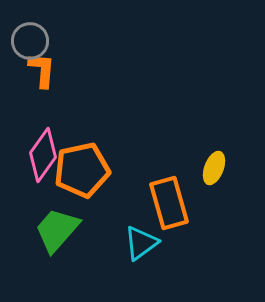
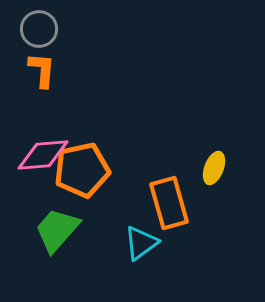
gray circle: moved 9 px right, 12 px up
pink diamond: rotated 50 degrees clockwise
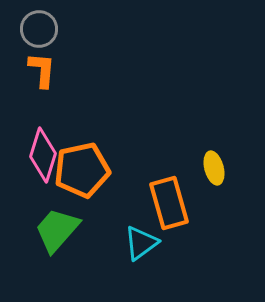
pink diamond: rotated 68 degrees counterclockwise
yellow ellipse: rotated 36 degrees counterclockwise
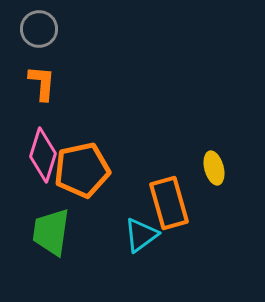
orange L-shape: moved 13 px down
green trapezoid: moved 6 px left, 2 px down; rotated 33 degrees counterclockwise
cyan triangle: moved 8 px up
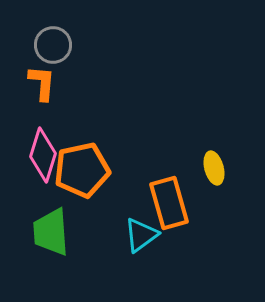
gray circle: moved 14 px right, 16 px down
green trapezoid: rotated 12 degrees counterclockwise
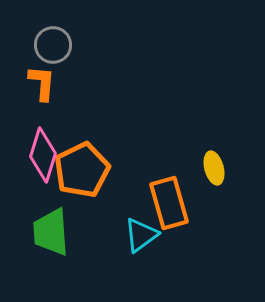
orange pentagon: rotated 14 degrees counterclockwise
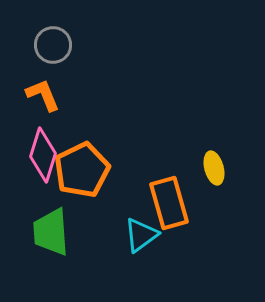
orange L-shape: moved 1 px right, 12 px down; rotated 27 degrees counterclockwise
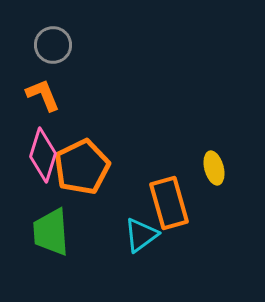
orange pentagon: moved 3 px up
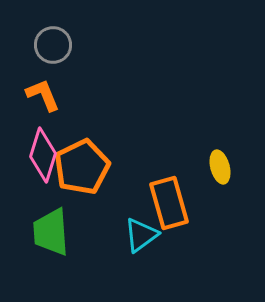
yellow ellipse: moved 6 px right, 1 px up
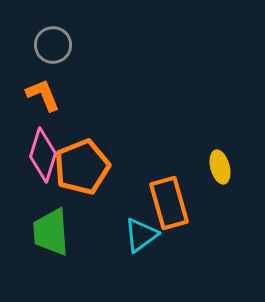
orange pentagon: rotated 4 degrees clockwise
